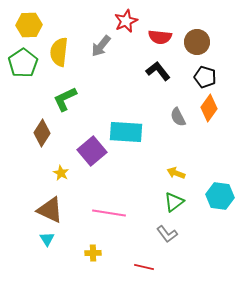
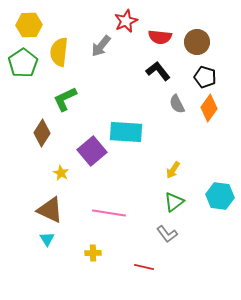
gray semicircle: moved 1 px left, 13 px up
yellow arrow: moved 3 px left, 3 px up; rotated 78 degrees counterclockwise
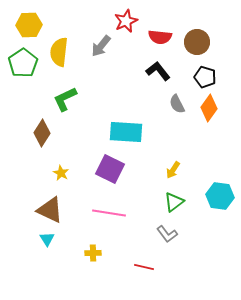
purple square: moved 18 px right, 18 px down; rotated 24 degrees counterclockwise
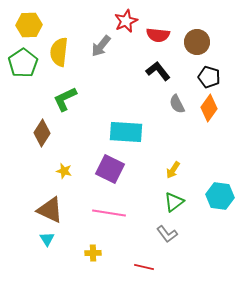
red semicircle: moved 2 px left, 2 px up
black pentagon: moved 4 px right
yellow star: moved 3 px right, 2 px up; rotated 14 degrees counterclockwise
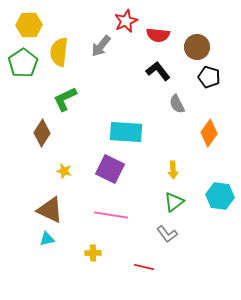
brown circle: moved 5 px down
orange diamond: moved 25 px down
yellow arrow: rotated 36 degrees counterclockwise
pink line: moved 2 px right, 2 px down
cyan triangle: rotated 49 degrees clockwise
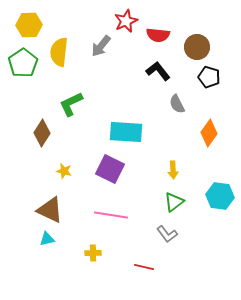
green L-shape: moved 6 px right, 5 px down
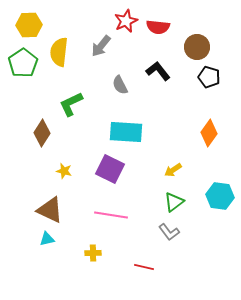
red semicircle: moved 8 px up
gray semicircle: moved 57 px left, 19 px up
yellow arrow: rotated 60 degrees clockwise
gray L-shape: moved 2 px right, 2 px up
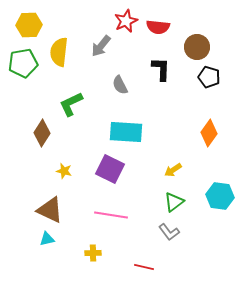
green pentagon: rotated 24 degrees clockwise
black L-shape: moved 3 px right, 2 px up; rotated 40 degrees clockwise
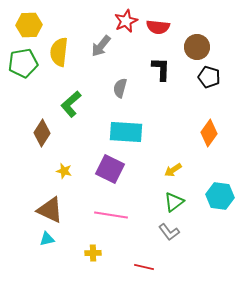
gray semicircle: moved 3 px down; rotated 42 degrees clockwise
green L-shape: rotated 16 degrees counterclockwise
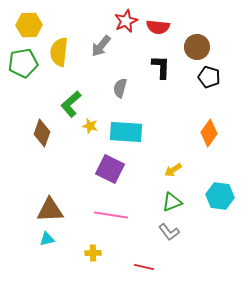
black L-shape: moved 2 px up
brown diamond: rotated 12 degrees counterclockwise
yellow star: moved 26 px right, 45 px up
green triangle: moved 2 px left; rotated 15 degrees clockwise
brown triangle: rotated 28 degrees counterclockwise
